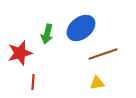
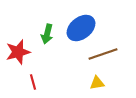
red star: moved 2 px left, 1 px up
red line: rotated 21 degrees counterclockwise
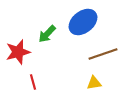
blue ellipse: moved 2 px right, 6 px up
green arrow: rotated 30 degrees clockwise
yellow triangle: moved 3 px left
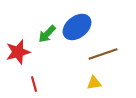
blue ellipse: moved 6 px left, 5 px down
red line: moved 1 px right, 2 px down
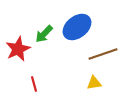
green arrow: moved 3 px left
red star: moved 3 px up; rotated 10 degrees counterclockwise
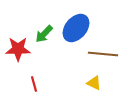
blue ellipse: moved 1 px left, 1 px down; rotated 12 degrees counterclockwise
red star: rotated 25 degrees clockwise
brown line: rotated 24 degrees clockwise
yellow triangle: rotated 35 degrees clockwise
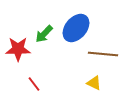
red line: rotated 21 degrees counterclockwise
